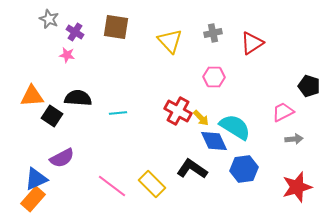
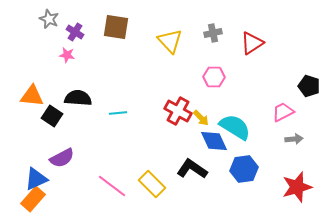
orange triangle: rotated 10 degrees clockwise
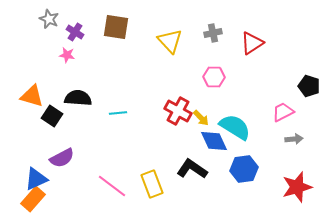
orange triangle: rotated 10 degrees clockwise
yellow rectangle: rotated 24 degrees clockwise
